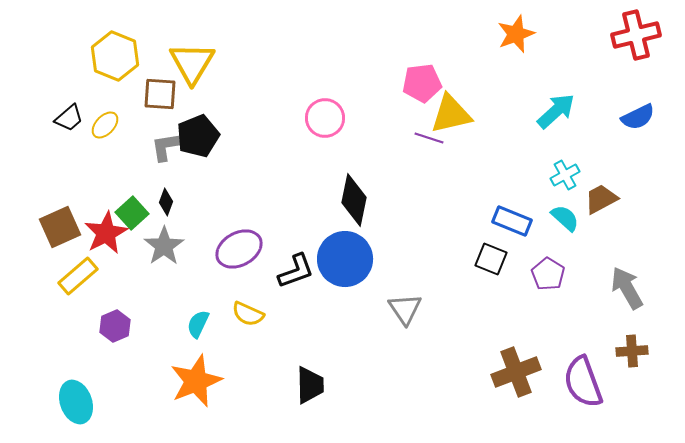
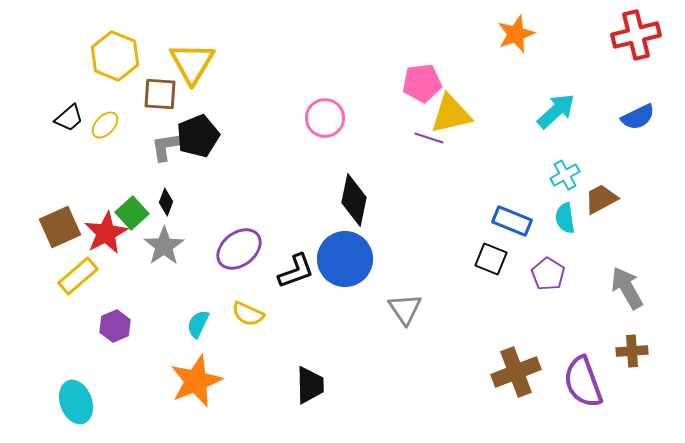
cyan semicircle at (565, 218): rotated 140 degrees counterclockwise
purple ellipse at (239, 249): rotated 9 degrees counterclockwise
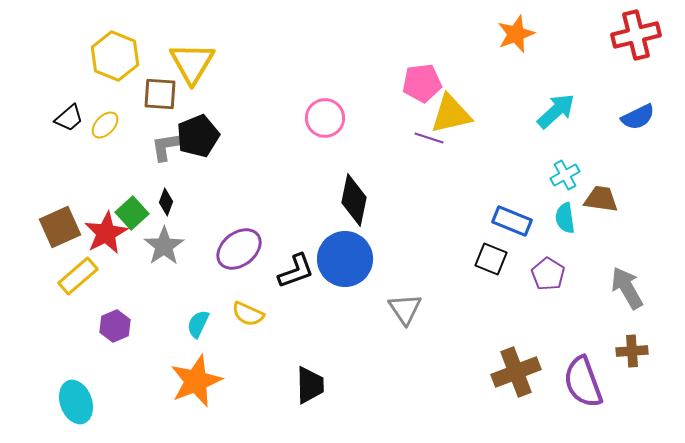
brown trapezoid at (601, 199): rotated 36 degrees clockwise
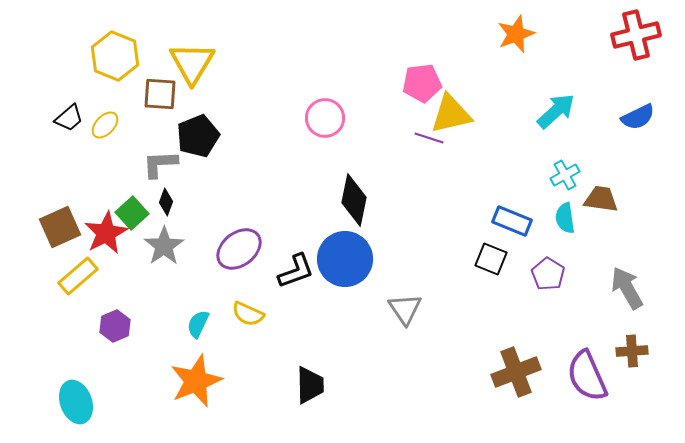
gray L-shape at (168, 146): moved 8 px left, 18 px down; rotated 6 degrees clockwise
purple semicircle at (583, 382): moved 4 px right, 6 px up; rotated 4 degrees counterclockwise
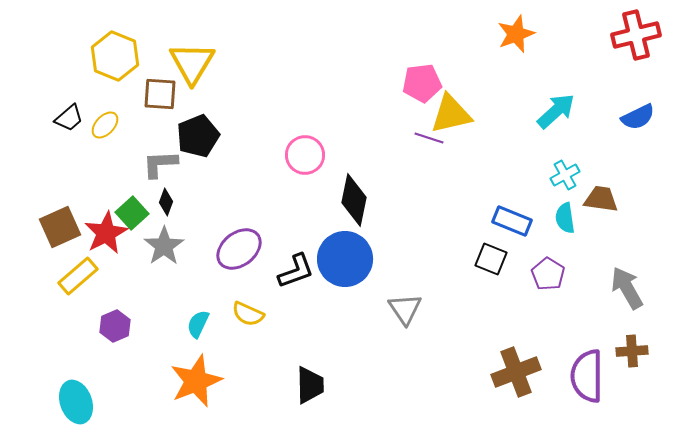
pink circle at (325, 118): moved 20 px left, 37 px down
purple semicircle at (587, 376): rotated 24 degrees clockwise
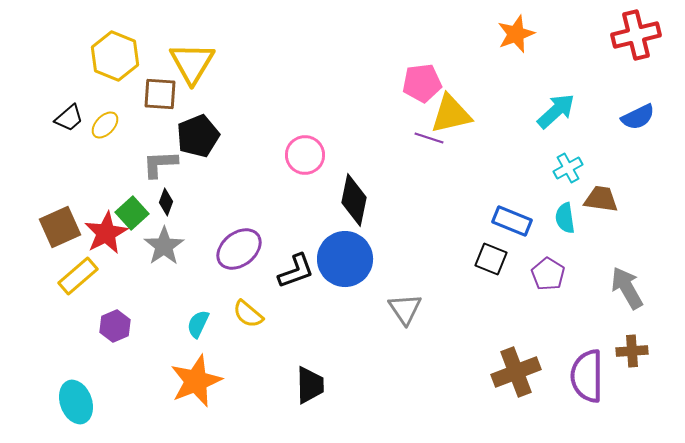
cyan cross at (565, 175): moved 3 px right, 7 px up
yellow semicircle at (248, 314): rotated 16 degrees clockwise
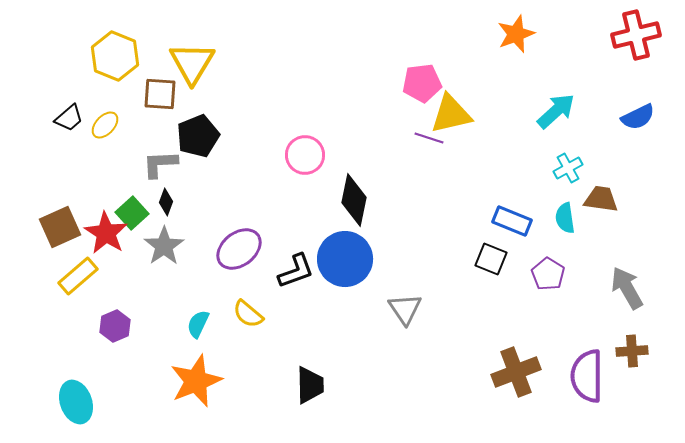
red star at (106, 233): rotated 12 degrees counterclockwise
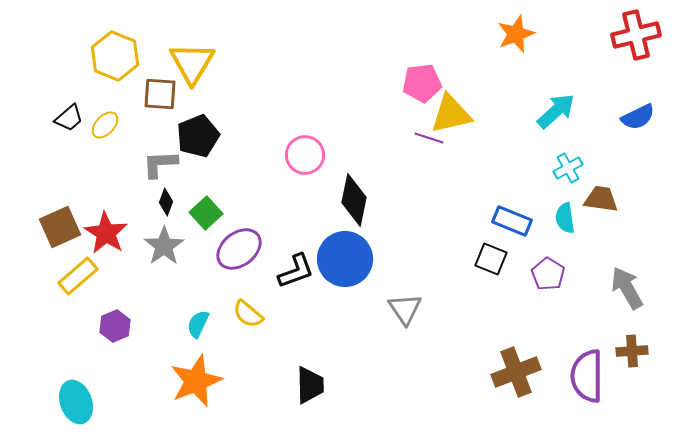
green square at (132, 213): moved 74 px right
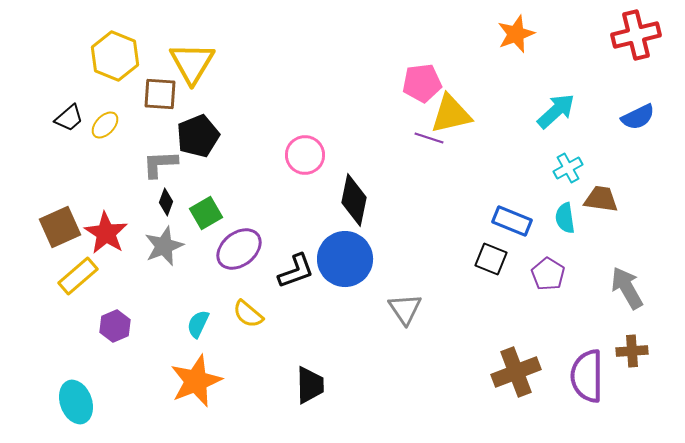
green square at (206, 213): rotated 12 degrees clockwise
gray star at (164, 246): rotated 12 degrees clockwise
